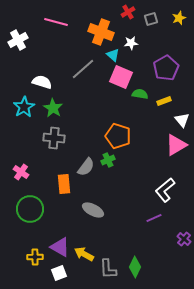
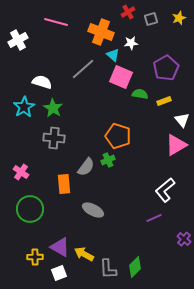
green diamond: rotated 20 degrees clockwise
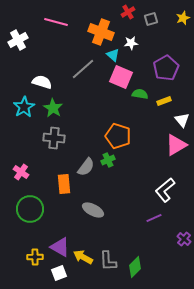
yellow star: moved 4 px right
yellow arrow: moved 1 px left, 3 px down
gray L-shape: moved 8 px up
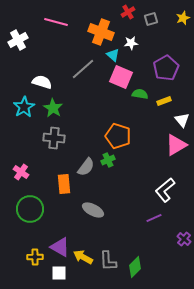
white square: rotated 21 degrees clockwise
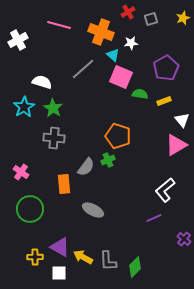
pink line: moved 3 px right, 3 px down
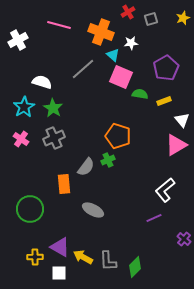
gray cross: rotated 30 degrees counterclockwise
pink cross: moved 33 px up
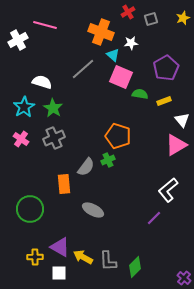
pink line: moved 14 px left
white L-shape: moved 3 px right
purple line: rotated 21 degrees counterclockwise
purple cross: moved 39 px down
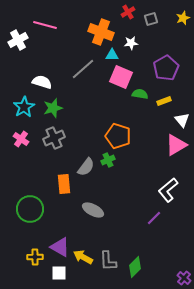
cyan triangle: moved 1 px left; rotated 40 degrees counterclockwise
green star: rotated 24 degrees clockwise
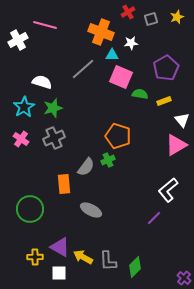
yellow star: moved 6 px left, 1 px up
gray ellipse: moved 2 px left
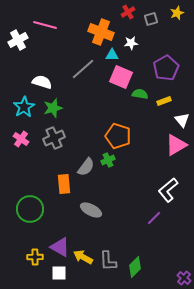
yellow star: moved 4 px up
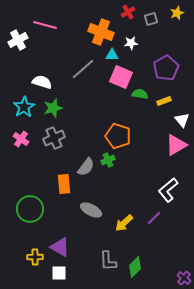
yellow arrow: moved 41 px right, 34 px up; rotated 72 degrees counterclockwise
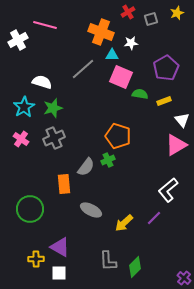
yellow cross: moved 1 px right, 2 px down
